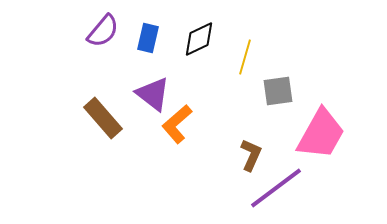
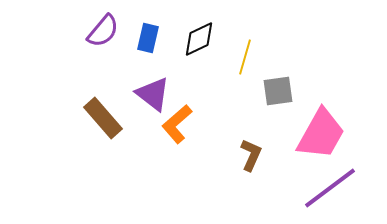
purple line: moved 54 px right
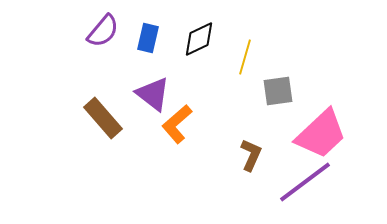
pink trapezoid: rotated 18 degrees clockwise
purple line: moved 25 px left, 6 px up
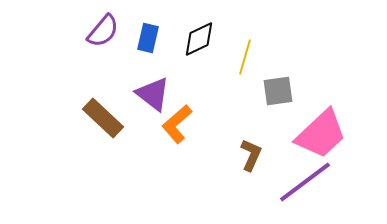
brown rectangle: rotated 6 degrees counterclockwise
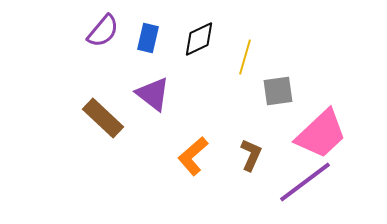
orange L-shape: moved 16 px right, 32 px down
